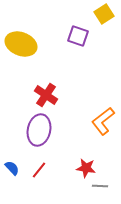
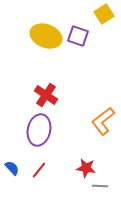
yellow ellipse: moved 25 px right, 8 px up
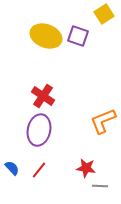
red cross: moved 3 px left, 1 px down
orange L-shape: rotated 16 degrees clockwise
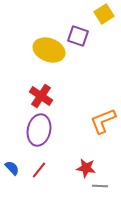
yellow ellipse: moved 3 px right, 14 px down
red cross: moved 2 px left
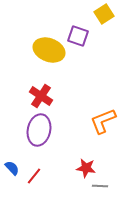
red line: moved 5 px left, 6 px down
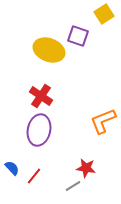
gray line: moved 27 px left; rotated 35 degrees counterclockwise
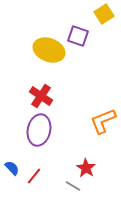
red star: rotated 24 degrees clockwise
gray line: rotated 63 degrees clockwise
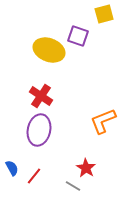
yellow square: rotated 18 degrees clockwise
blue semicircle: rotated 14 degrees clockwise
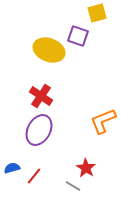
yellow square: moved 7 px left, 1 px up
purple ellipse: rotated 16 degrees clockwise
blue semicircle: rotated 77 degrees counterclockwise
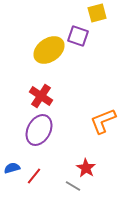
yellow ellipse: rotated 56 degrees counterclockwise
